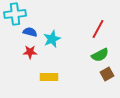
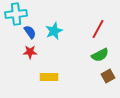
cyan cross: moved 1 px right
blue semicircle: rotated 40 degrees clockwise
cyan star: moved 2 px right, 8 px up
brown square: moved 1 px right, 2 px down
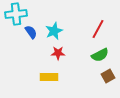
blue semicircle: moved 1 px right
red star: moved 28 px right, 1 px down
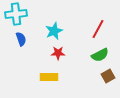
blue semicircle: moved 10 px left, 7 px down; rotated 16 degrees clockwise
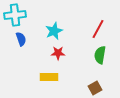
cyan cross: moved 1 px left, 1 px down
green semicircle: rotated 126 degrees clockwise
brown square: moved 13 px left, 12 px down
